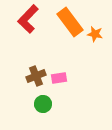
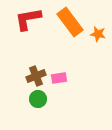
red L-shape: rotated 36 degrees clockwise
orange star: moved 3 px right
green circle: moved 5 px left, 5 px up
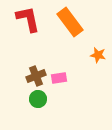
red L-shape: rotated 88 degrees clockwise
orange star: moved 21 px down
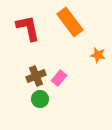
red L-shape: moved 9 px down
pink rectangle: rotated 42 degrees counterclockwise
green circle: moved 2 px right
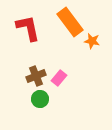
orange star: moved 6 px left, 14 px up
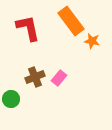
orange rectangle: moved 1 px right, 1 px up
brown cross: moved 1 px left, 1 px down
green circle: moved 29 px left
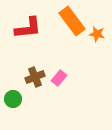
orange rectangle: moved 1 px right
red L-shape: rotated 96 degrees clockwise
orange star: moved 5 px right, 7 px up
green circle: moved 2 px right
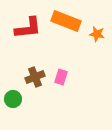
orange rectangle: moved 6 px left; rotated 32 degrees counterclockwise
pink rectangle: moved 2 px right, 1 px up; rotated 21 degrees counterclockwise
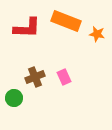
red L-shape: moved 1 px left; rotated 8 degrees clockwise
pink rectangle: moved 3 px right; rotated 42 degrees counterclockwise
green circle: moved 1 px right, 1 px up
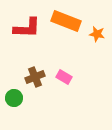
pink rectangle: rotated 35 degrees counterclockwise
